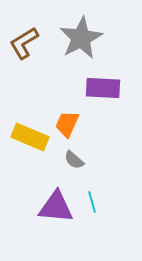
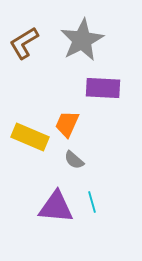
gray star: moved 1 px right, 2 px down
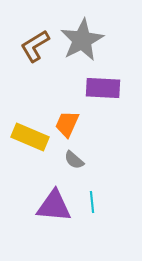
brown L-shape: moved 11 px right, 3 px down
cyan line: rotated 10 degrees clockwise
purple triangle: moved 2 px left, 1 px up
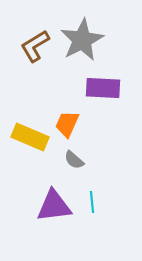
purple triangle: rotated 12 degrees counterclockwise
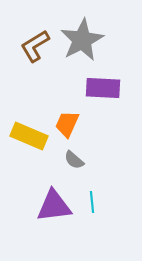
yellow rectangle: moved 1 px left, 1 px up
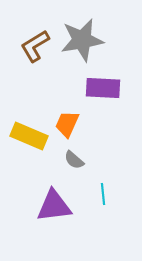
gray star: rotated 18 degrees clockwise
cyan line: moved 11 px right, 8 px up
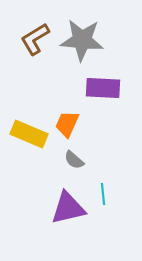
gray star: rotated 15 degrees clockwise
brown L-shape: moved 7 px up
yellow rectangle: moved 2 px up
purple triangle: moved 14 px right, 2 px down; rotated 6 degrees counterclockwise
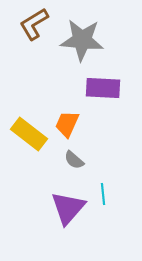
brown L-shape: moved 1 px left, 15 px up
yellow rectangle: rotated 15 degrees clockwise
purple triangle: rotated 36 degrees counterclockwise
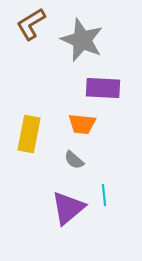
brown L-shape: moved 3 px left
gray star: rotated 18 degrees clockwise
orange trapezoid: moved 15 px right; rotated 108 degrees counterclockwise
yellow rectangle: rotated 63 degrees clockwise
cyan line: moved 1 px right, 1 px down
purple triangle: rotated 9 degrees clockwise
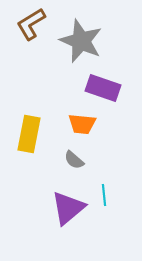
gray star: moved 1 px left, 1 px down
purple rectangle: rotated 16 degrees clockwise
